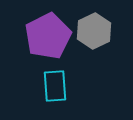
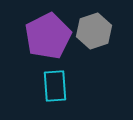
gray hexagon: rotated 8 degrees clockwise
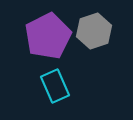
cyan rectangle: rotated 20 degrees counterclockwise
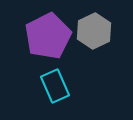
gray hexagon: rotated 8 degrees counterclockwise
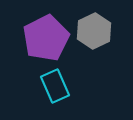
purple pentagon: moved 2 px left, 2 px down
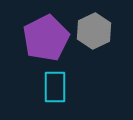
cyan rectangle: moved 1 px down; rotated 24 degrees clockwise
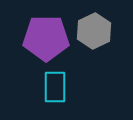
purple pentagon: rotated 27 degrees clockwise
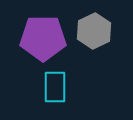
purple pentagon: moved 3 px left
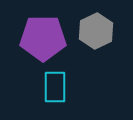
gray hexagon: moved 2 px right
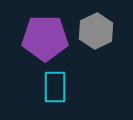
purple pentagon: moved 2 px right
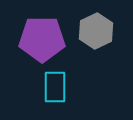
purple pentagon: moved 3 px left, 1 px down
